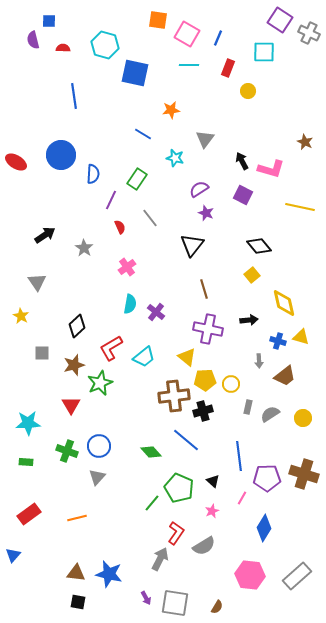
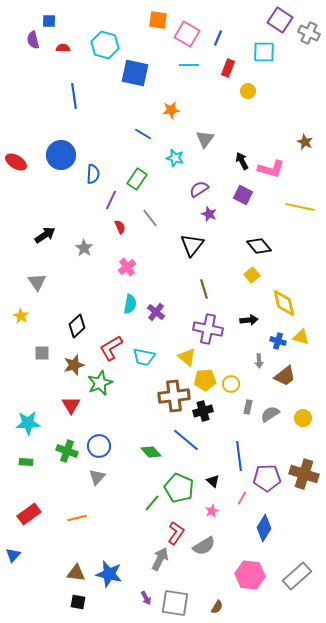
purple star at (206, 213): moved 3 px right, 1 px down
cyan trapezoid at (144, 357): rotated 50 degrees clockwise
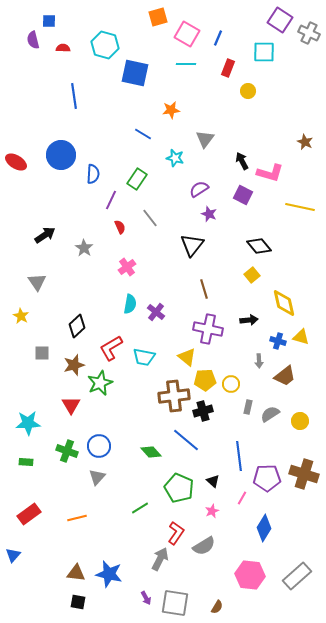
orange square at (158, 20): moved 3 px up; rotated 24 degrees counterclockwise
cyan line at (189, 65): moved 3 px left, 1 px up
pink L-shape at (271, 169): moved 1 px left, 4 px down
yellow circle at (303, 418): moved 3 px left, 3 px down
green line at (152, 503): moved 12 px left, 5 px down; rotated 18 degrees clockwise
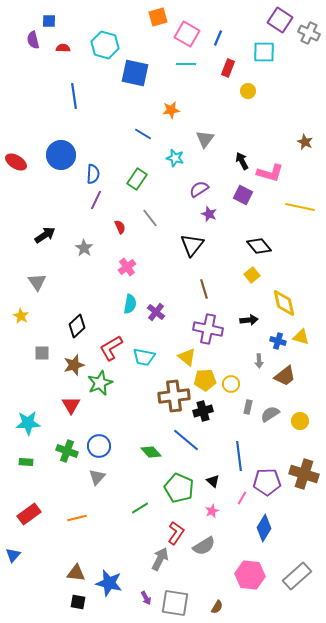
purple line at (111, 200): moved 15 px left
purple pentagon at (267, 478): moved 4 px down
blue star at (109, 574): moved 9 px down
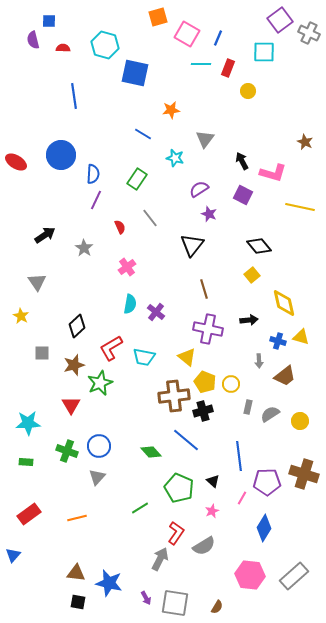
purple square at (280, 20): rotated 20 degrees clockwise
cyan line at (186, 64): moved 15 px right
pink L-shape at (270, 173): moved 3 px right
yellow pentagon at (205, 380): moved 2 px down; rotated 25 degrees clockwise
gray rectangle at (297, 576): moved 3 px left
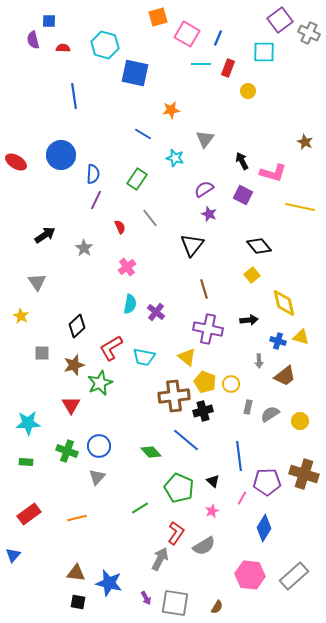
purple semicircle at (199, 189): moved 5 px right
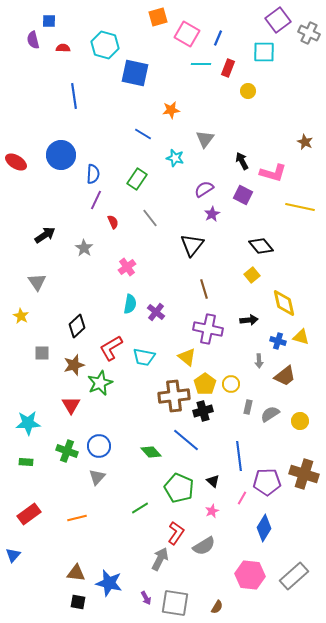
purple square at (280, 20): moved 2 px left
purple star at (209, 214): moved 3 px right; rotated 21 degrees clockwise
red semicircle at (120, 227): moved 7 px left, 5 px up
black diamond at (259, 246): moved 2 px right
yellow pentagon at (205, 382): moved 2 px down; rotated 15 degrees clockwise
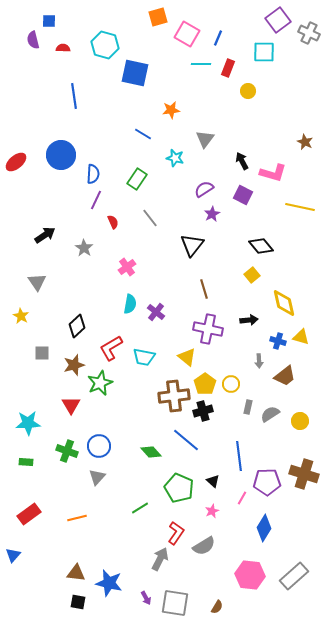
red ellipse at (16, 162): rotated 70 degrees counterclockwise
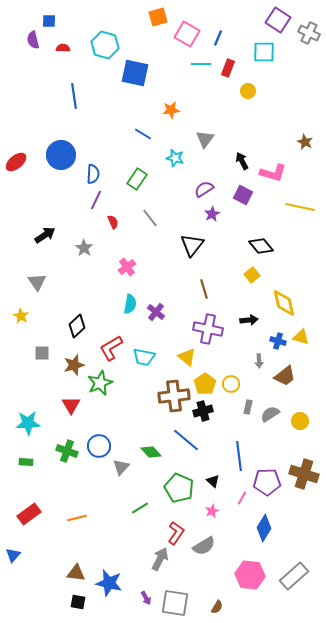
purple square at (278, 20): rotated 20 degrees counterclockwise
gray triangle at (97, 477): moved 24 px right, 10 px up
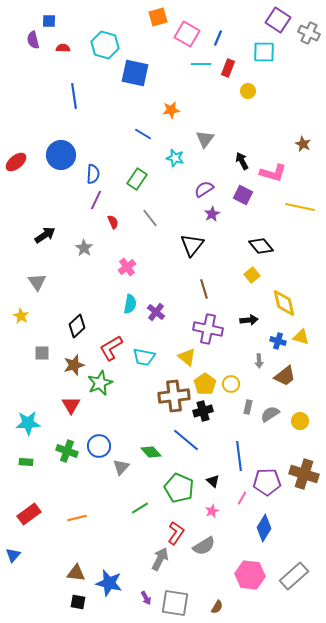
brown star at (305, 142): moved 2 px left, 2 px down
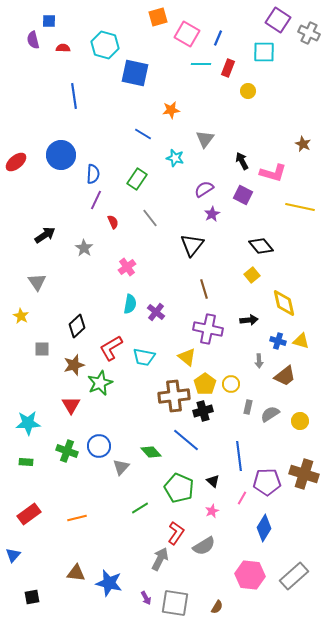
yellow triangle at (301, 337): moved 4 px down
gray square at (42, 353): moved 4 px up
black square at (78, 602): moved 46 px left, 5 px up; rotated 21 degrees counterclockwise
